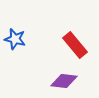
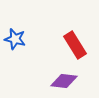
red rectangle: rotated 8 degrees clockwise
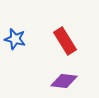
red rectangle: moved 10 px left, 4 px up
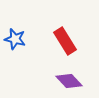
purple diamond: moved 5 px right; rotated 40 degrees clockwise
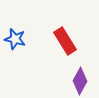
purple diamond: moved 11 px right; rotated 72 degrees clockwise
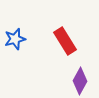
blue star: rotated 30 degrees counterclockwise
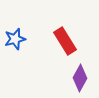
purple diamond: moved 3 px up
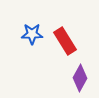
blue star: moved 17 px right, 5 px up; rotated 15 degrees clockwise
